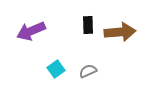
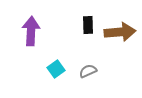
purple arrow: rotated 116 degrees clockwise
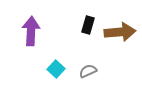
black rectangle: rotated 18 degrees clockwise
cyan square: rotated 12 degrees counterclockwise
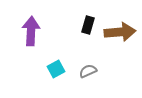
cyan square: rotated 18 degrees clockwise
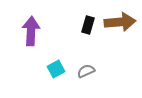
brown arrow: moved 10 px up
gray semicircle: moved 2 px left
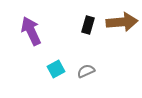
brown arrow: moved 2 px right
purple arrow: rotated 28 degrees counterclockwise
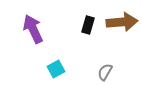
purple arrow: moved 2 px right, 2 px up
gray semicircle: moved 19 px right, 1 px down; rotated 36 degrees counterclockwise
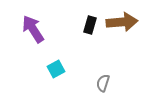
black rectangle: moved 2 px right
purple arrow: rotated 8 degrees counterclockwise
gray semicircle: moved 2 px left, 11 px down; rotated 12 degrees counterclockwise
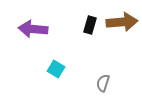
purple arrow: rotated 52 degrees counterclockwise
cyan square: rotated 30 degrees counterclockwise
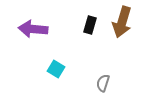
brown arrow: rotated 112 degrees clockwise
